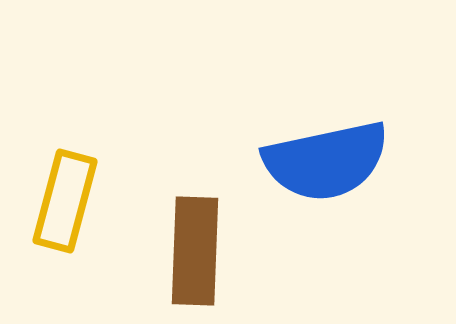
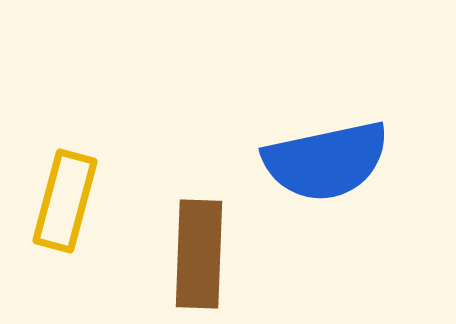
brown rectangle: moved 4 px right, 3 px down
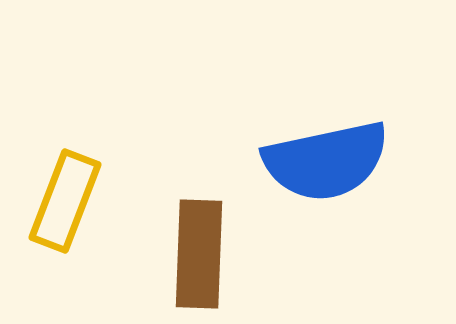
yellow rectangle: rotated 6 degrees clockwise
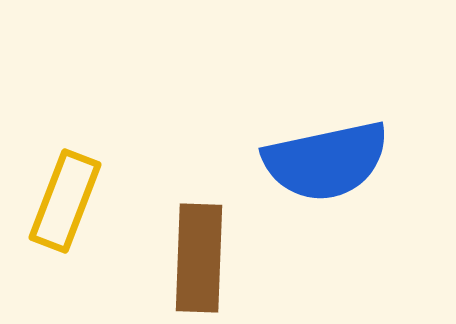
brown rectangle: moved 4 px down
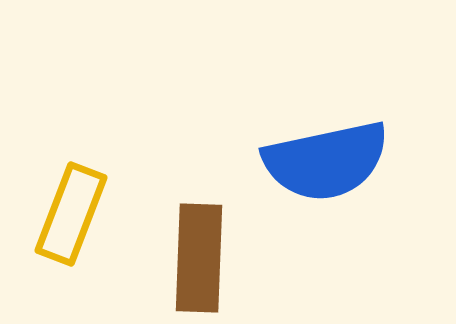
yellow rectangle: moved 6 px right, 13 px down
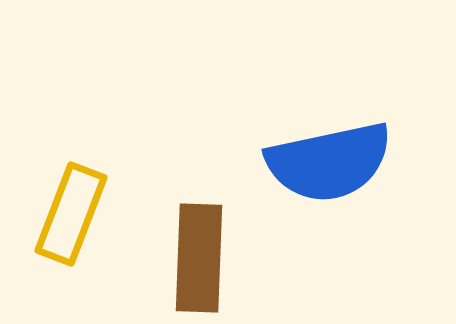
blue semicircle: moved 3 px right, 1 px down
